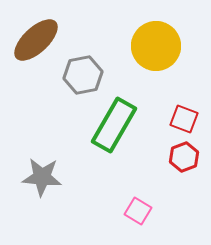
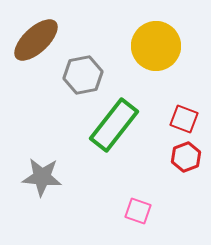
green rectangle: rotated 8 degrees clockwise
red hexagon: moved 2 px right
pink square: rotated 12 degrees counterclockwise
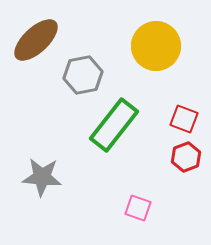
pink square: moved 3 px up
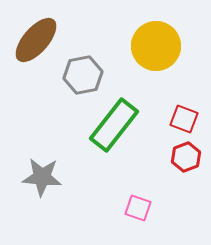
brown ellipse: rotated 6 degrees counterclockwise
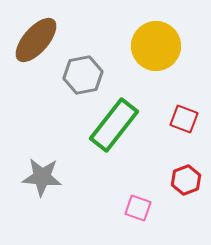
red hexagon: moved 23 px down
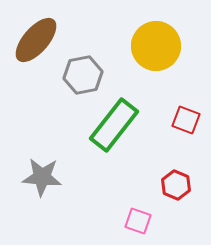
red square: moved 2 px right, 1 px down
red hexagon: moved 10 px left, 5 px down; rotated 16 degrees counterclockwise
pink square: moved 13 px down
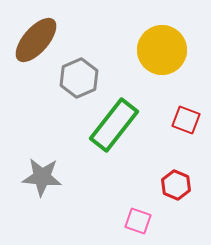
yellow circle: moved 6 px right, 4 px down
gray hexagon: moved 4 px left, 3 px down; rotated 12 degrees counterclockwise
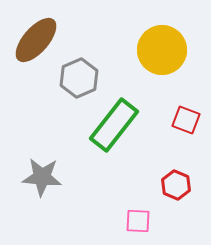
pink square: rotated 16 degrees counterclockwise
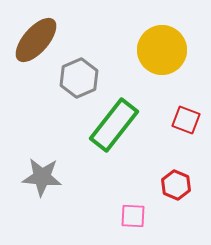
pink square: moved 5 px left, 5 px up
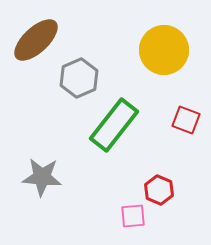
brown ellipse: rotated 6 degrees clockwise
yellow circle: moved 2 px right
red hexagon: moved 17 px left, 5 px down
pink square: rotated 8 degrees counterclockwise
